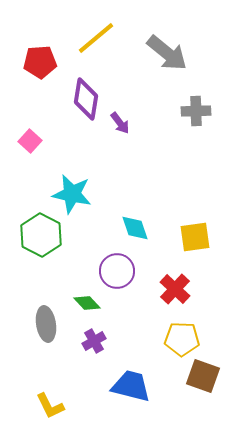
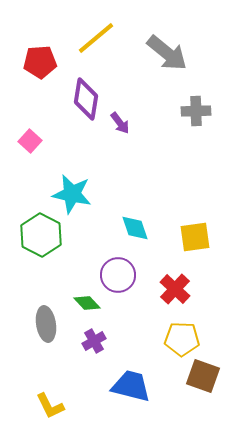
purple circle: moved 1 px right, 4 px down
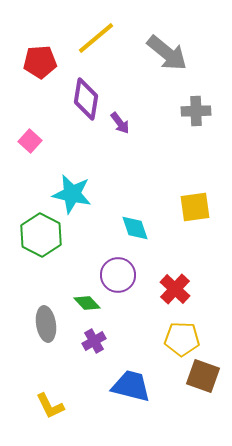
yellow square: moved 30 px up
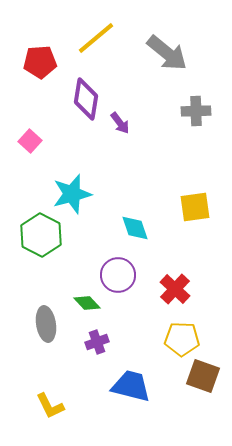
cyan star: rotated 27 degrees counterclockwise
purple cross: moved 3 px right, 1 px down; rotated 10 degrees clockwise
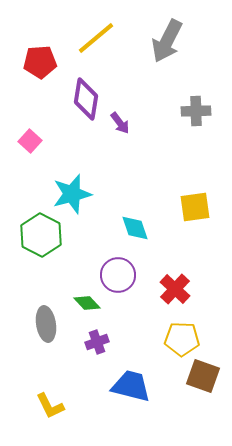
gray arrow: moved 12 px up; rotated 78 degrees clockwise
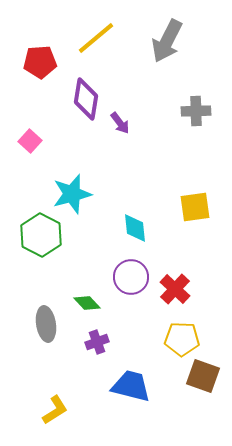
cyan diamond: rotated 12 degrees clockwise
purple circle: moved 13 px right, 2 px down
yellow L-shape: moved 5 px right, 4 px down; rotated 96 degrees counterclockwise
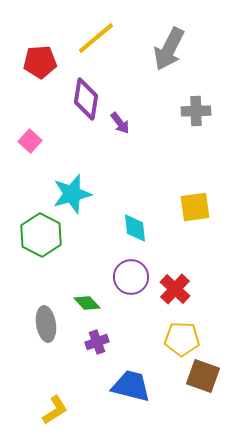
gray arrow: moved 2 px right, 8 px down
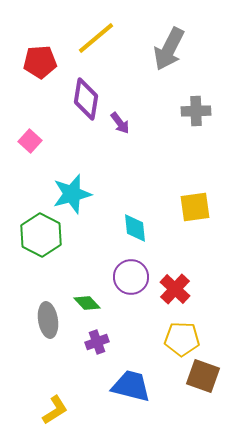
gray ellipse: moved 2 px right, 4 px up
